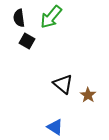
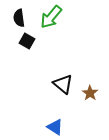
brown star: moved 2 px right, 2 px up
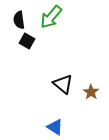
black semicircle: moved 2 px down
brown star: moved 1 px right, 1 px up
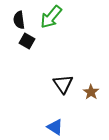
black triangle: rotated 15 degrees clockwise
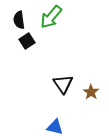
black square: rotated 28 degrees clockwise
blue triangle: rotated 18 degrees counterclockwise
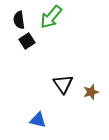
brown star: rotated 21 degrees clockwise
blue triangle: moved 17 px left, 7 px up
